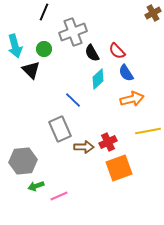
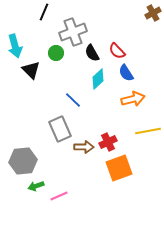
green circle: moved 12 px right, 4 px down
orange arrow: moved 1 px right
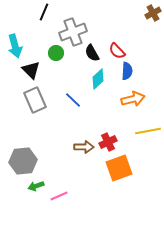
blue semicircle: moved 1 px right, 2 px up; rotated 144 degrees counterclockwise
gray rectangle: moved 25 px left, 29 px up
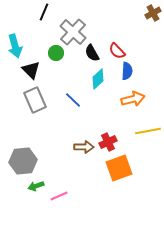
gray cross: rotated 28 degrees counterclockwise
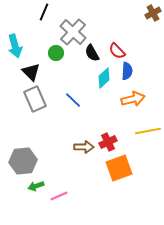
black triangle: moved 2 px down
cyan diamond: moved 6 px right, 1 px up
gray rectangle: moved 1 px up
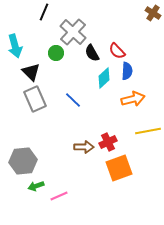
brown cross: rotated 28 degrees counterclockwise
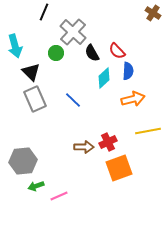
blue semicircle: moved 1 px right
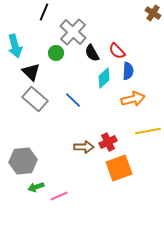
gray rectangle: rotated 25 degrees counterclockwise
green arrow: moved 1 px down
